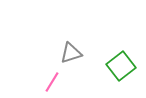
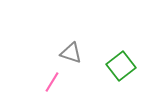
gray triangle: rotated 35 degrees clockwise
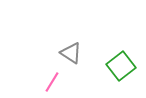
gray triangle: rotated 15 degrees clockwise
